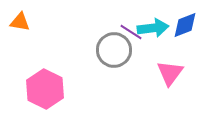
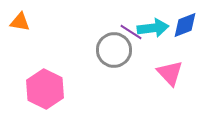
pink triangle: rotated 20 degrees counterclockwise
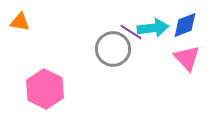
gray circle: moved 1 px left, 1 px up
pink triangle: moved 17 px right, 15 px up
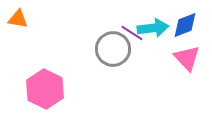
orange triangle: moved 2 px left, 3 px up
purple line: moved 1 px right, 1 px down
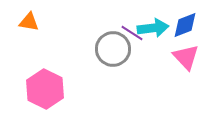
orange triangle: moved 11 px right, 3 px down
pink triangle: moved 1 px left, 1 px up
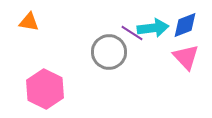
gray circle: moved 4 px left, 3 px down
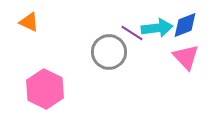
orange triangle: rotated 15 degrees clockwise
cyan arrow: moved 4 px right
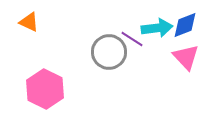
purple line: moved 6 px down
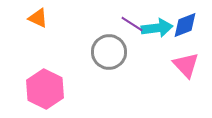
orange triangle: moved 9 px right, 4 px up
purple line: moved 15 px up
pink triangle: moved 8 px down
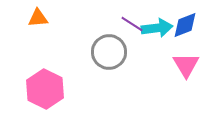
orange triangle: rotated 30 degrees counterclockwise
pink triangle: rotated 12 degrees clockwise
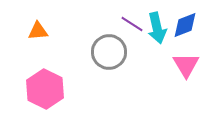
orange triangle: moved 13 px down
cyan arrow: rotated 84 degrees clockwise
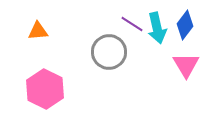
blue diamond: rotated 32 degrees counterclockwise
